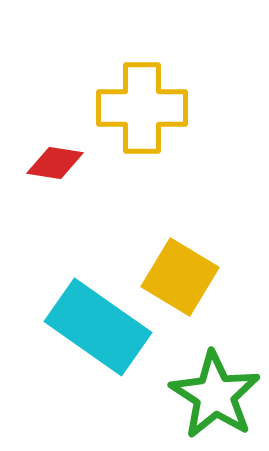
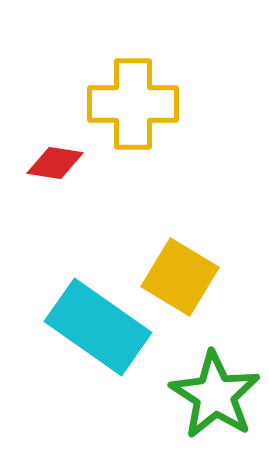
yellow cross: moved 9 px left, 4 px up
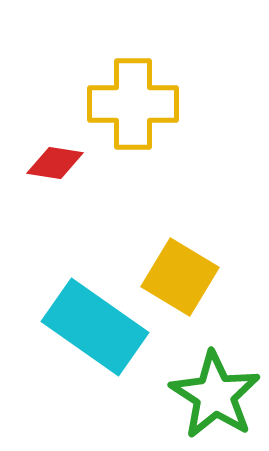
cyan rectangle: moved 3 px left
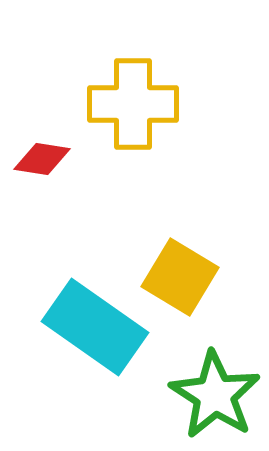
red diamond: moved 13 px left, 4 px up
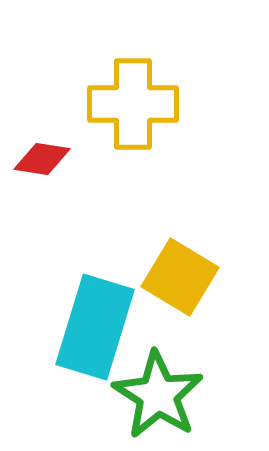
cyan rectangle: rotated 72 degrees clockwise
green star: moved 57 px left
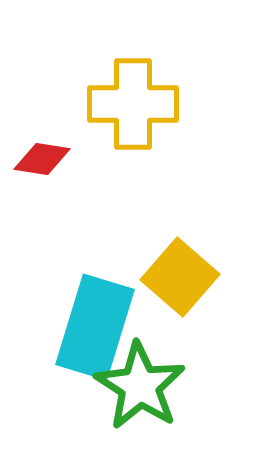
yellow square: rotated 10 degrees clockwise
green star: moved 18 px left, 9 px up
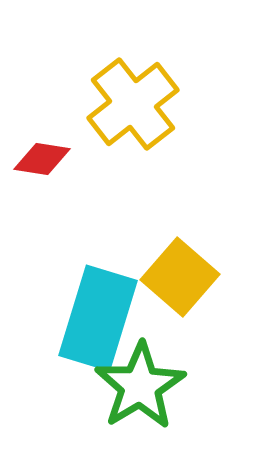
yellow cross: rotated 38 degrees counterclockwise
cyan rectangle: moved 3 px right, 9 px up
green star: rotated 8 degrees clockwise
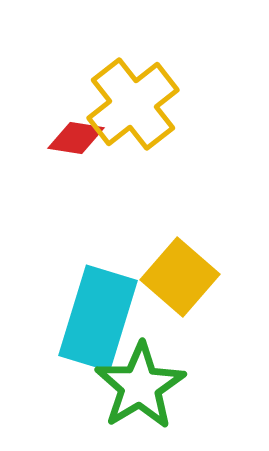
red diamond: moved 34 px right, 21 px up
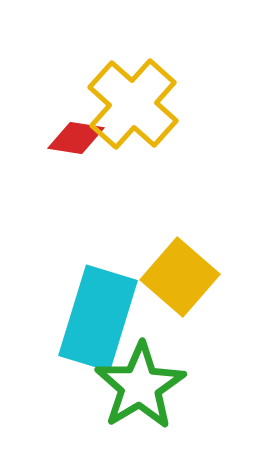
yellow cross: rotated 10 degrees counterclockwise
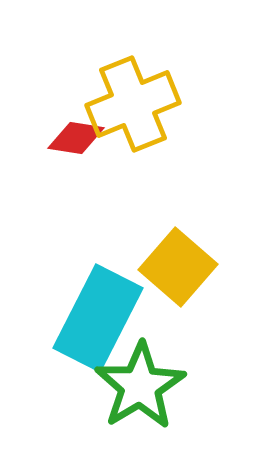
yellow cross: rotated 26 degrees clockwise
yellow square: moved 2 px left, 10 px up
cyan rectangle: rotated 10 degrees clockwise
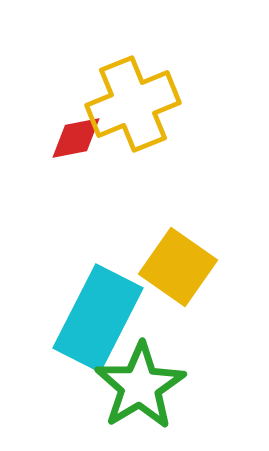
red diamond: rotated 20 degrees counterclockwise
yellow square: rotated 6 degrees counterclockwise
